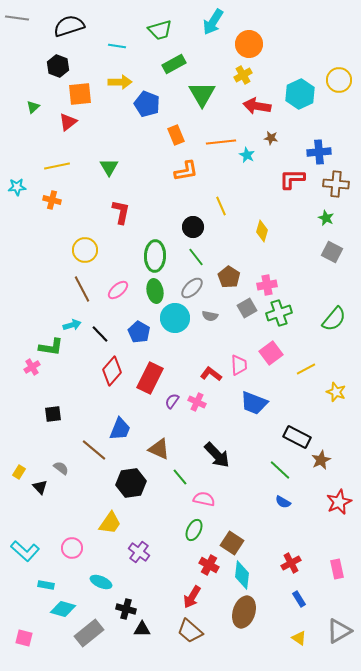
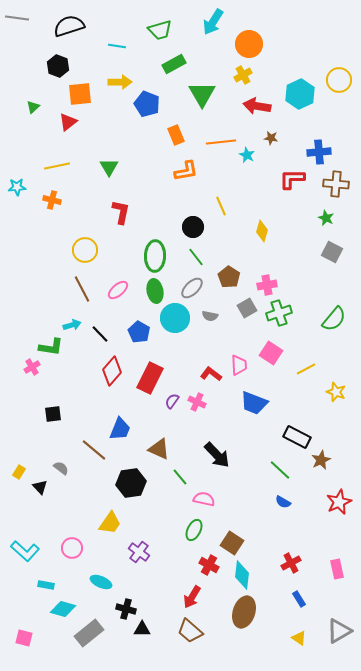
pink square at (271, 353): rotated 20 degrees counterclockwise
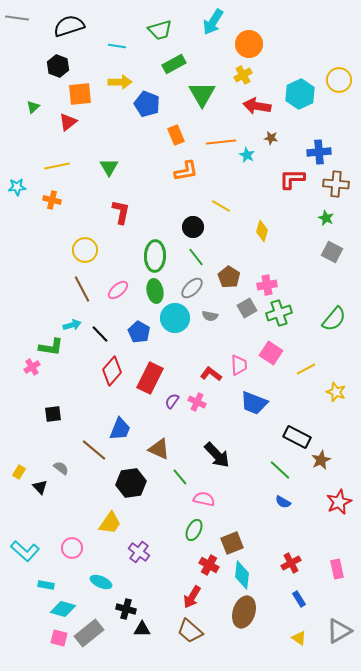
yellow line at (221, 206): rotated 36 degrees counterclockwise
brown square at (232, 543): rotated 35 degrees clockwise
pink square at (24, 638): moved 35 px right
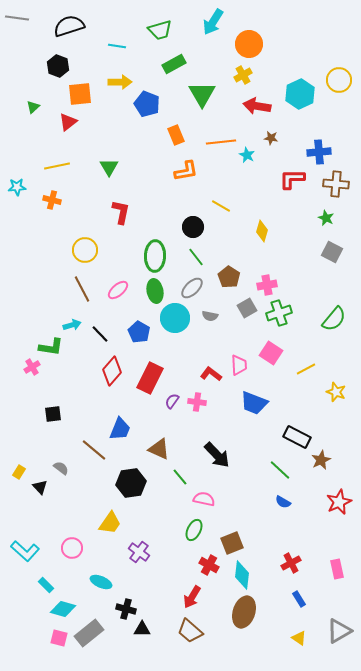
pink cross at (197, 402): rotated 18 degrees counterclockwise
cyan rectangle at (46, 585): rotated 35 degrees clockwise
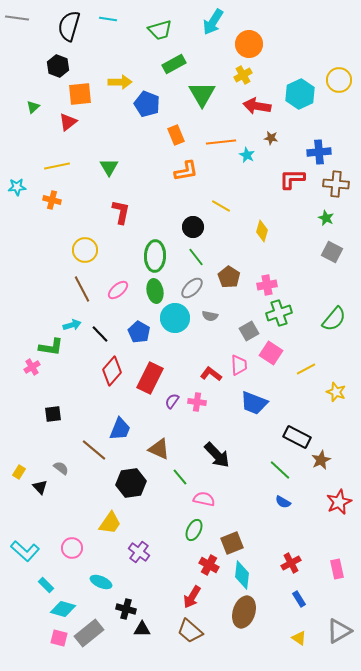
black semicircle at (69, 26): rotated 56 degrees counterclockwise
cyan line at (117, 46): moved 9 px left, 27 px up
gray square at (247, 308): moved 2 px right, 23 px down
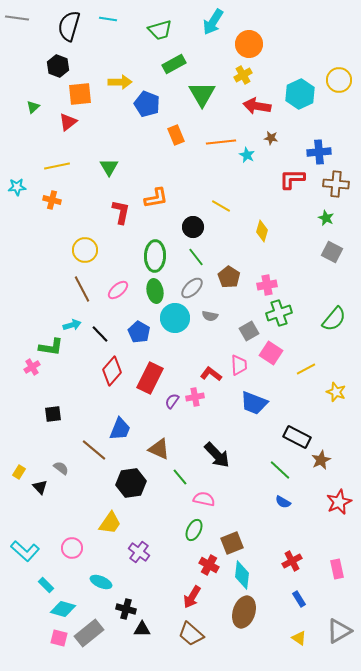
orange L-shape at (186, 171): moved 30 px left, 27 px down
pink cross at (197, 402): moved 2 px left, 5 px up; rotated 18 degrees counterclockwise
red cross at (291, 563): moved 1 px right, 2 px up
brown trapezoid at (190, 631): moved 1 px right, 3 px down
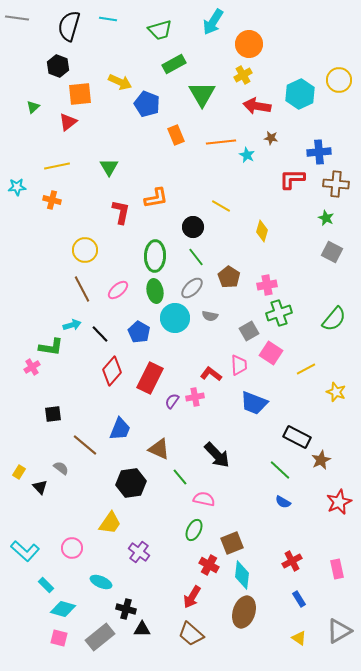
yellow arrow at (120, 82): rotated 25 degrees clockwise
brown line at (94, 450): moved 9 px left, 5 px up
gray rectangle at (89, 633): moved 11 px right, 4 px down
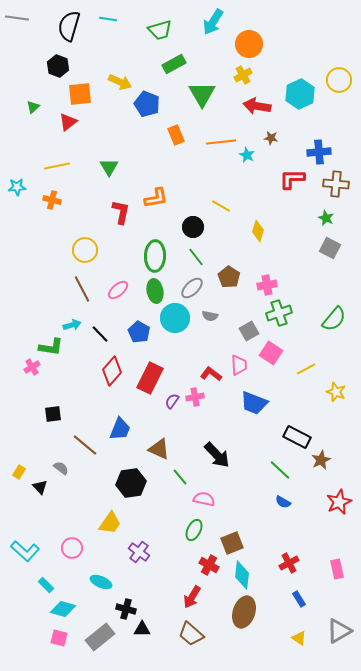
yellow diamond at (262, 231): moved 4 px left
gray square at (332, 252): moved 2 px left, 4 px up
red cross at (292, 561): moved 3 px left, 2 px down
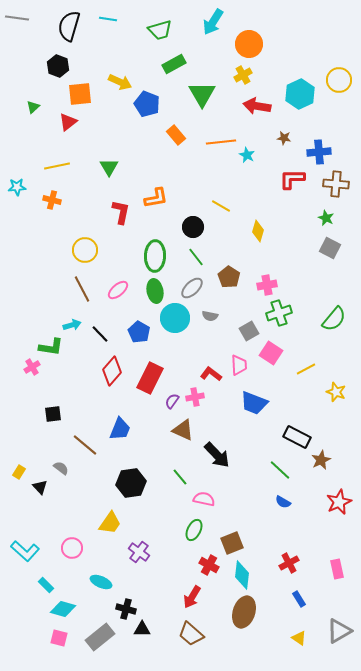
orange rectangle at (176, 135): rotated 18 degrees counterclockwise
brown star at (271, 138): moved 13 px right
brown triangle at (159, 449): moved 24 px right, 19 px up
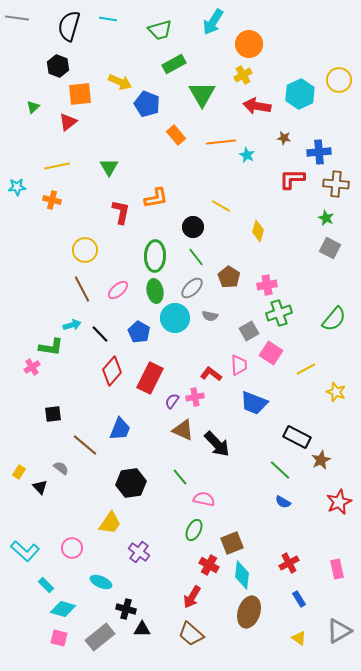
black arrow at (217, 455): moved 11 px up
brown ellipse at (244, 612): moved 5 px right
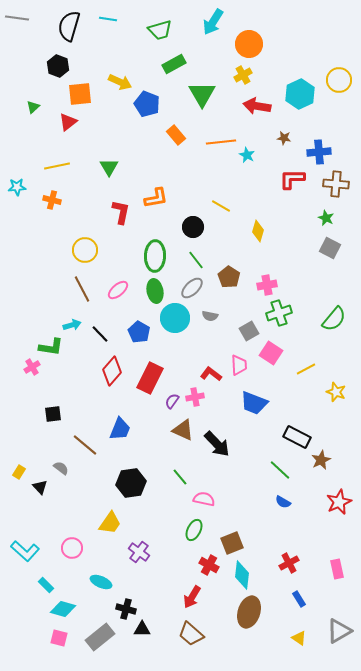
green line at (196, 257): moved 3 px down
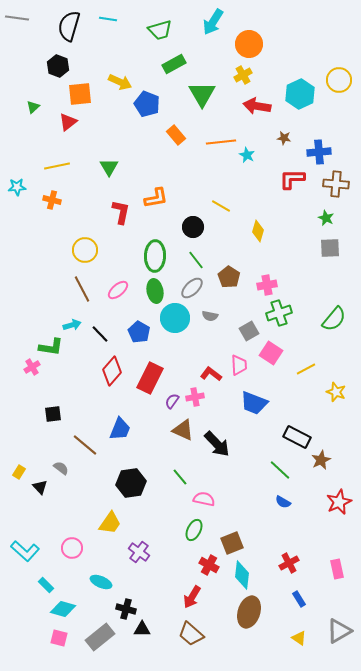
gray square at (330, 248): rotated 30 degrees counterclockwise
